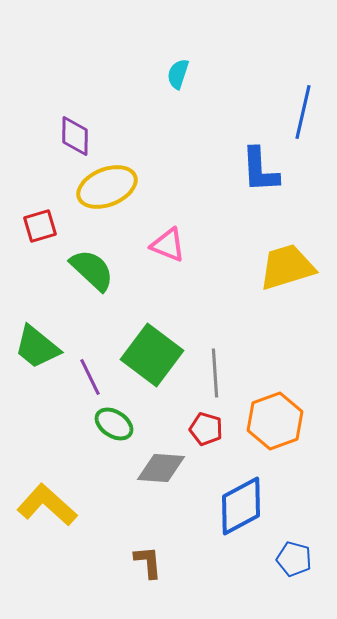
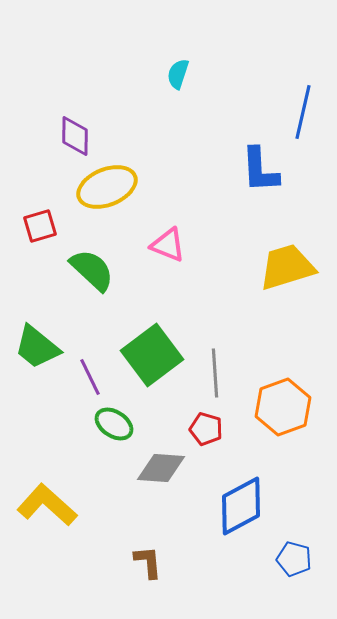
green square: rotated 16 degrees clockwise
orange hexagon: moved 8 px right, 14 px up
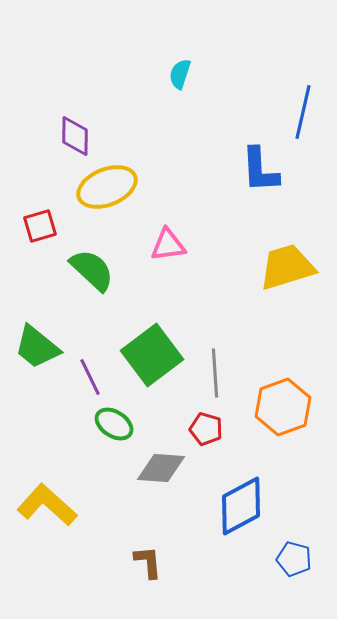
cyan semicircle: moved 2 px right
pink triangle: rotated 30 degrees counterclockwise
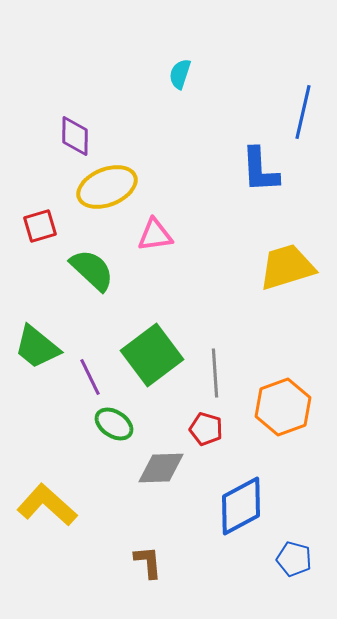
pink triangle: moved 13 px left, 10 px up
gray diamond: rotated 6 degrees counterclockwise
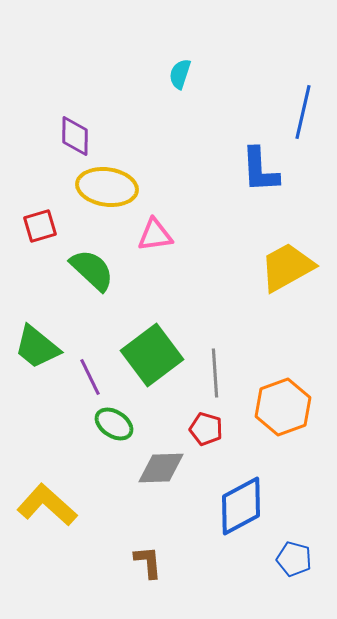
yellow ellipse: rotated 30 degrees clockwise
yellow trapezoid: rotated 12 degrees counterclockwise
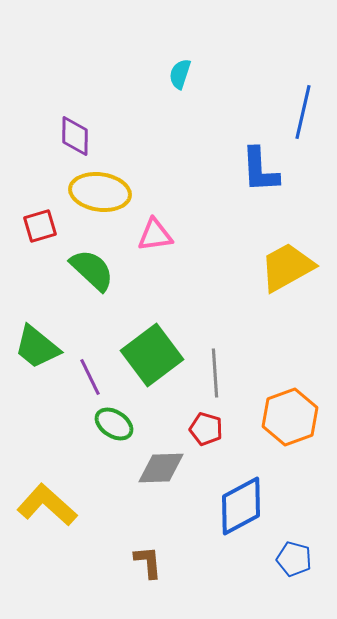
yellow ellipse: moved 7 px left, 5 px down
orange hexagon: moved 7 px right, 10 px down
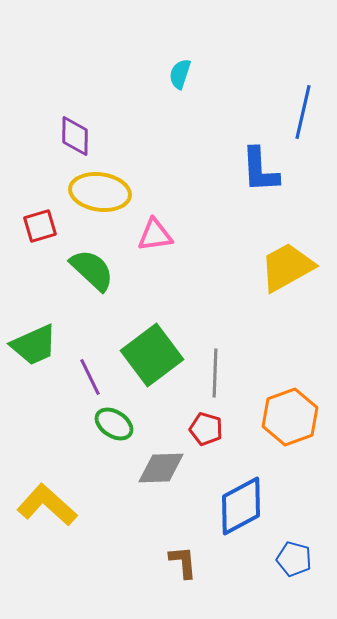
green trapezoid: moved 3 px left, 2 px up; rotated 63 degrees counterclockwise
gray line: rotated 6 degrees clockwise
brown L-shape: moved 35 px right
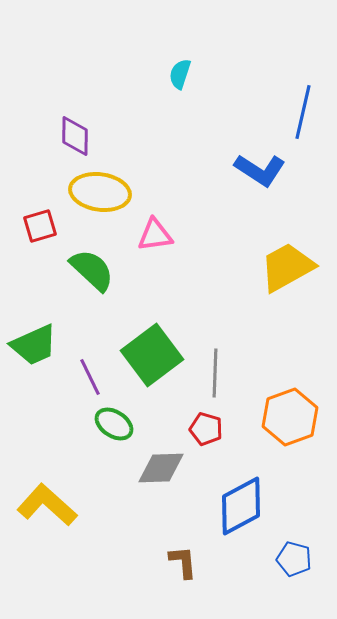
blue L-shape: rotated 54 degrees counterclockwise
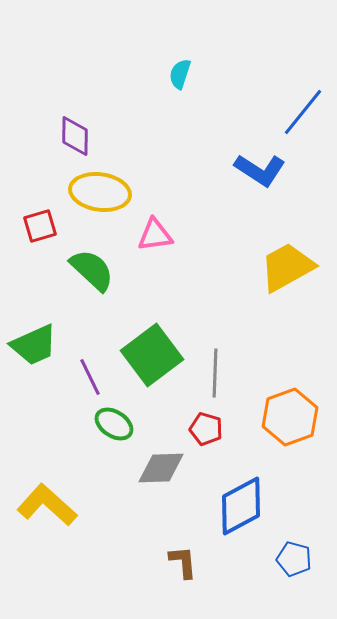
blue line: rotated 26 degrees clockwise
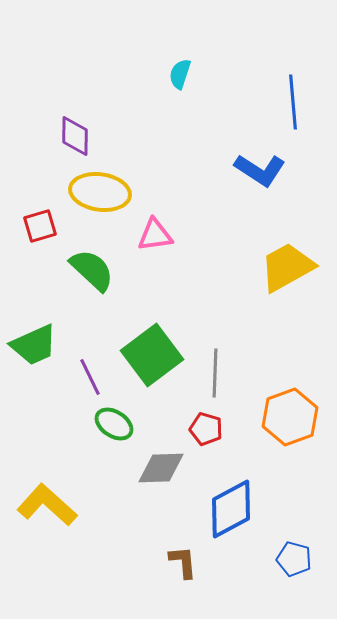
blue line: moved 10 px left, 10 px up; rotated 44 degrees counterclockwise
blue diamond: moved 10 px left, 3 px down
